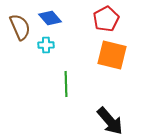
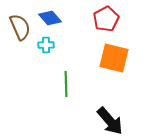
orange square: moved 2 px right, 3 px down
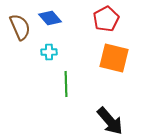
cyan cross: moved 3 px right, 7 px down
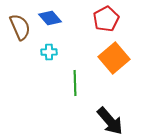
orange square: rotated 36 degrees clockwise
green line: moved 9 px right, 1 px up
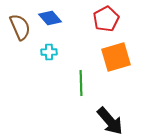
orange square: moved 2 px right, 1 px up; rotated 24 degrees clockwise
green line: moved 6 px right
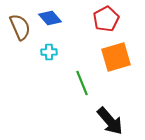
green line: moved 1 px right; rotated 20 degrees counterclockwise
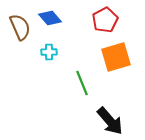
red pentagon: moved 1 px left, 1 px down
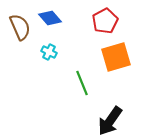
red pentagon: moved 1 px down
cyan cross: rotated 28 degrees clockwise
black arrow: rotated 76 degrees clockwise
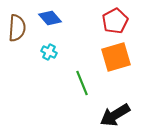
red pentagon: moved 10 px right
brown semicircle: moved 3 px left, 1 px down; rotated 28 degrees clockwise
black arrow: moved 5 px right, 6 px up; rotated 24 degrees clockwise
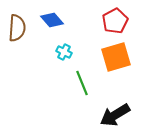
blue diamond: moved 2 px right, 2 px down
cyan cross: moved 15 px right
